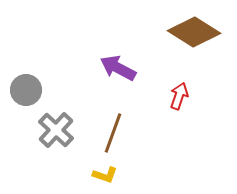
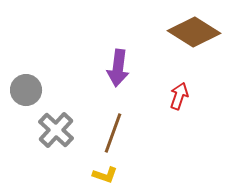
purple arrow: rotated 111 degrees counterclockwise
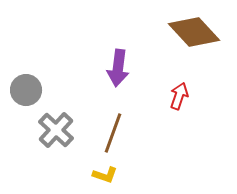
brown diamond: rotated 15 degrees clockwise
